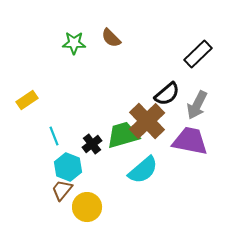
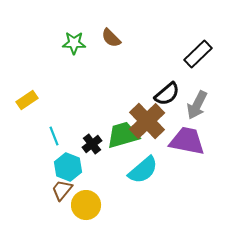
purple trapezoid: moved 3 px left
yellow circle: moved 1 px left, 2 px up
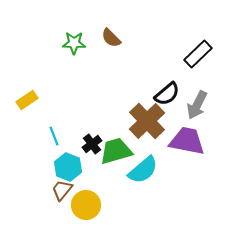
green trapezoid: moved 7 px left, 16 px down
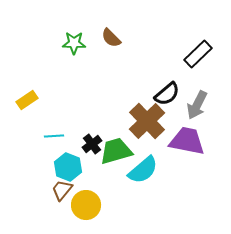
cyan line: rotated 72 degrees counterclockwise
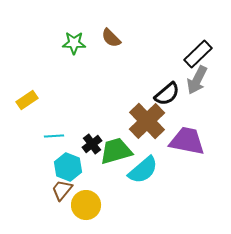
gray arrow: moved 25 px up
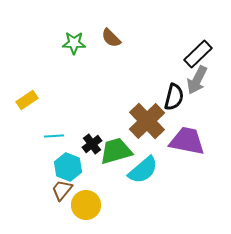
black semicircle: moved 7 px right, 3 px down; rotated 36 degrees counterclockwise
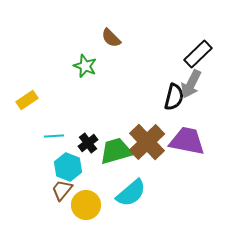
green star: moved 11 px right, 23 px down; rotated 20 degrees clockwise
gray arrow: moved 6 px left, 4 px down
brown cross: moved 21 px down
black cross: moved 4 px left, 1 px up
cyan semicircle: moved 12 px left, 23 px down
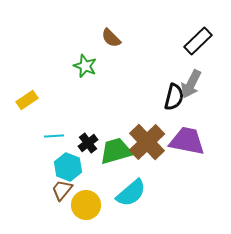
black rectangle: moved 13 px up
